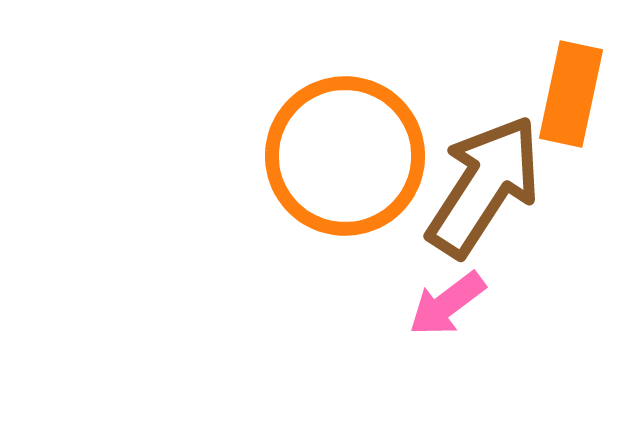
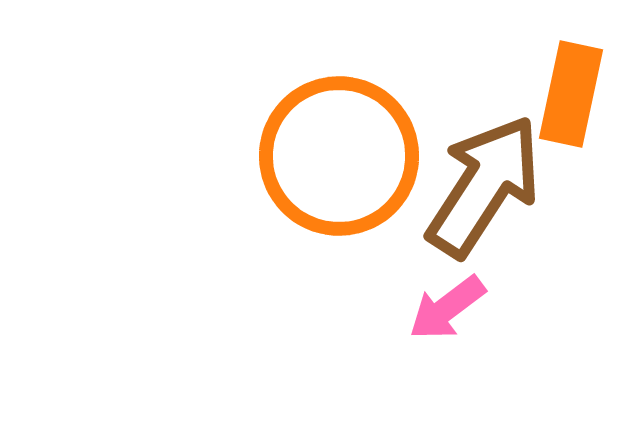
orange circle: moved 6 px left
pink arrow: moved 4 px down
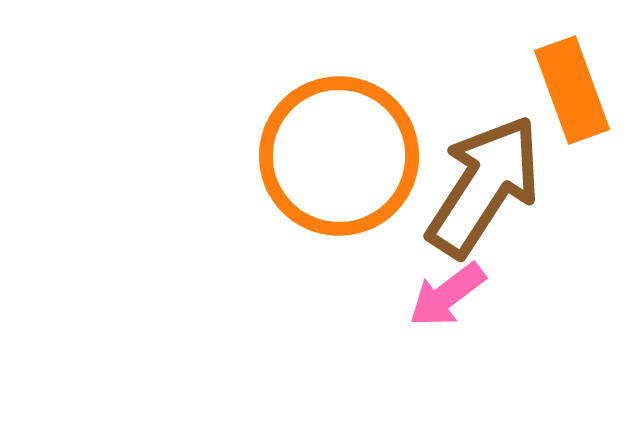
orange rectangle: moved 1 px right, 4 px up; rotated 32 degrees counterclockwise
pink arrow: moved 13 px up
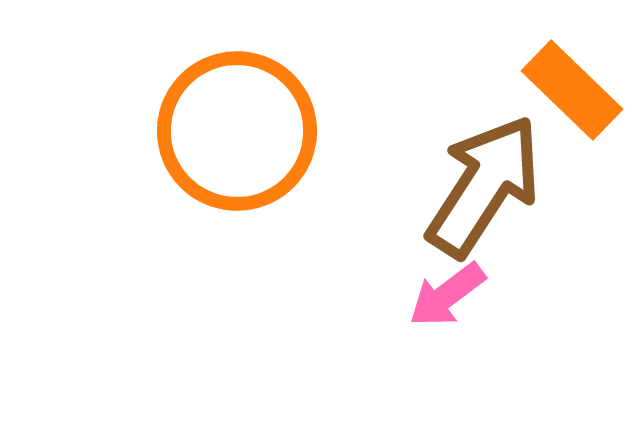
orange rectangle: rotated 26 degrees counterclockwise
orange circle: moved 102 px left, 25 px up
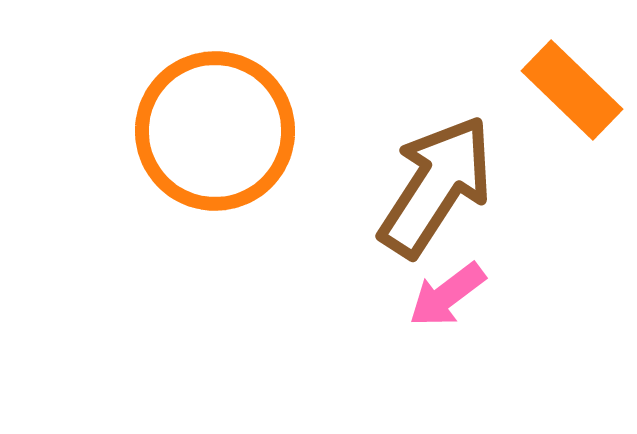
orange circle: moved 22 px left
brown arrow: moved 48 px left
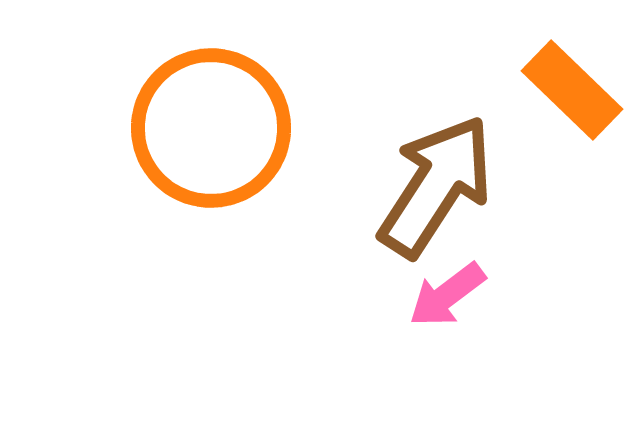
orange circle: moved 4 px left, 3 px up
